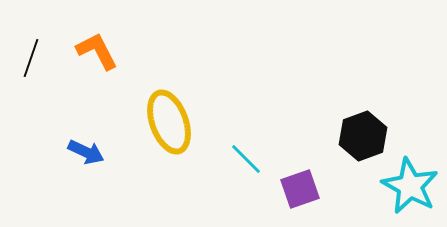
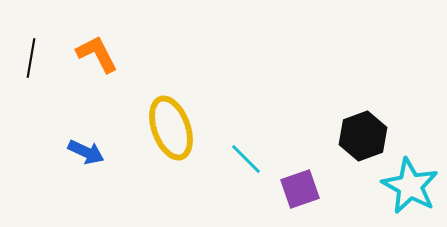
orange L-shape: moved 3 px down
black line: rotated 9 degrees counterclockwise
yellow ellipse: moved 2 px right, 6 px down
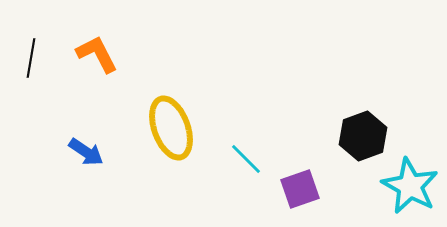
blue arrow: rotated 9 degrees clockwise
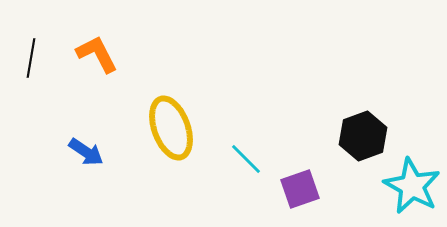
cyan star: moved 2 px right
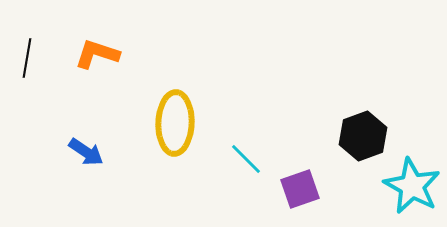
orange L-shape: rotated 45 degrees counterclockwise
black line: moved 4 px left
yellow ellipse: moved 4 px right, 5 px up; rotated 22 degrees clockwise
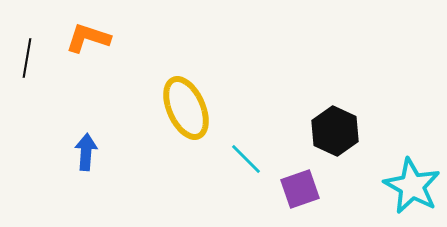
orange L-shape: moved 9 px left, 16 px up
yellow ellipse: moved 11 px right, 15 px up; rotated 26 degrees counterclockwise
black hexagon: moved 28 px left, 5 px up; rotated 15 degrees counterclockwise
blue arrow: rotated 120 degrees counterclockwise
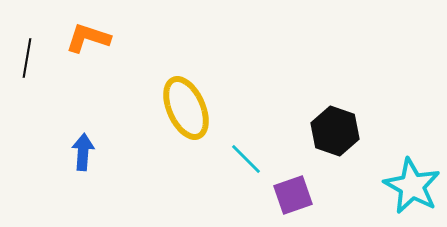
black hexagon: rotated 6 degrees counterclockwise
blue arrow: moved 3 px left
purple square: moved 7 px left, 6 px down
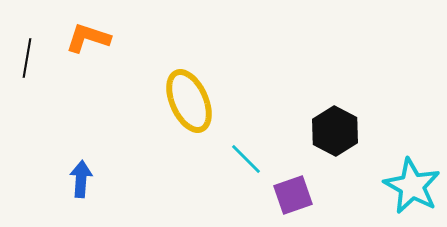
yellow ellipse: moved 3 px right, 7 px up
black hexagon: rotated 9 degrees clockwise
blue arrow: moved 2 px left, 27 px down
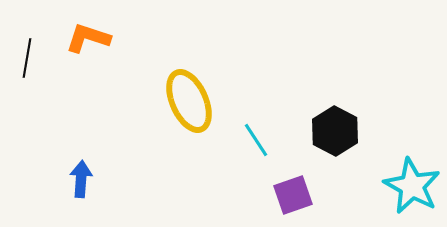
cyan line: moved 10 px right, 19 px up; rotated 12 degrees clockwise
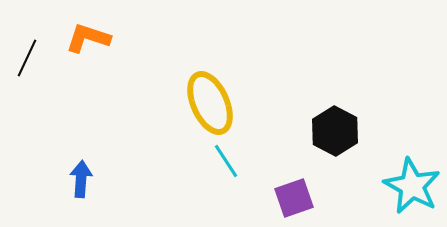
black line: rotated 15 degrees clockwise
yellow ellipse: moved 21 px right, 2 px down
cyan line: moved 30 px left, 21 px down
purple square: moved 1 px right, 3 px down
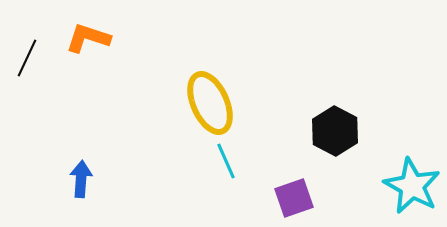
cyan line: rotated 9 degrees clockwise
